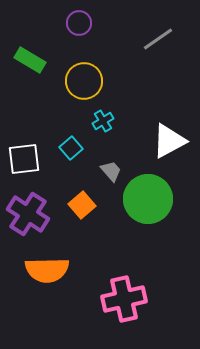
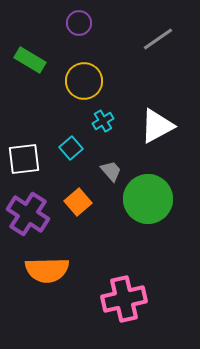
white triangle: moved 12 px left, 15 px up
orange square: moved 4 px left, 3 px up
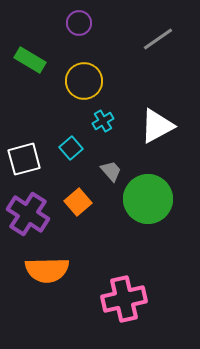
white square: rotated 8 degrees counterclockwise
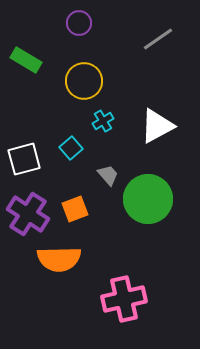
green rectangle: moved 4 px left
gray trapezoid: moved 3 px left, 4 px down
orange square: moved 3 px left, 7 px down; rotated 20 degrees clockwise
orange semicircle: moved 12 px right, 11 px up
